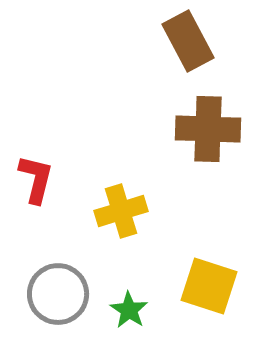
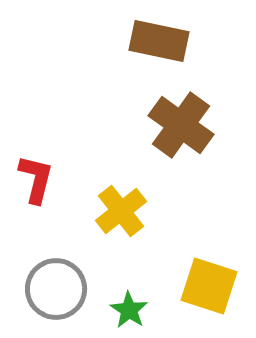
brown rectangle: moved 29 px left; rotated 50 degrees counterclockwise
brown cross: moved 27 px left, 4 px up; rotated 34 degrees clockwise
yellow cross: rotated 21 degrees counterclockwise
gray circle: moved 2 px left, 5 px up
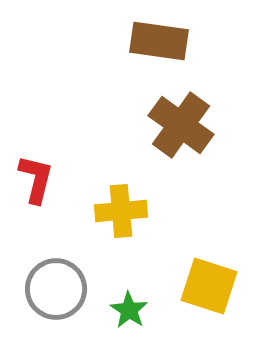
brown rectangle: rotated 4 degrees counterclockwise
yellow cross: rotated 33 degrees clockwise
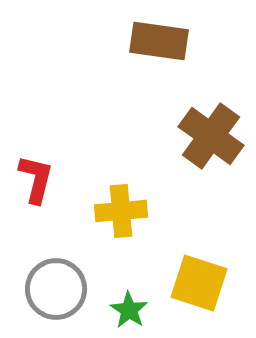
brown cross: moved 30 px right, 11 px down
yellow square: moved 10 px left, 3 px up
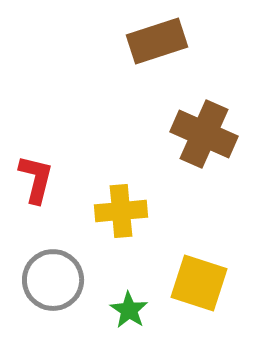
brown rectangle: moved 2 px left; rotated 26 degrees counterclockwise
brown cross: moved 7 px left, 2 px up; rotated 12 degrees counterclockwise
gray circle: moved 3 px left, 9 px up
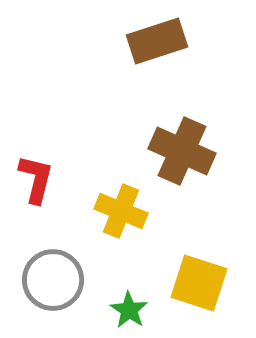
brown cross: moved 22 px left, 17 px down
yellow cross: rotated 27 degrees clockwise
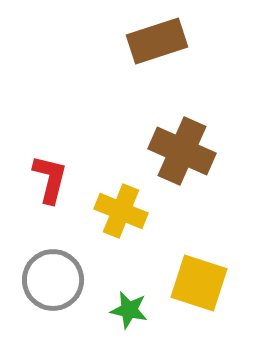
red L-shape: moved 14 px right
green star: rotated 21 degrees counterclockwise
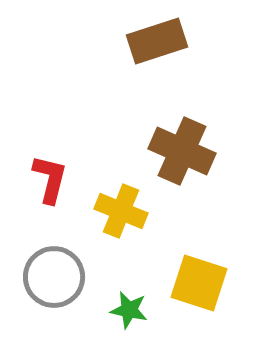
gray circle: moved 1 px right, 3 px up
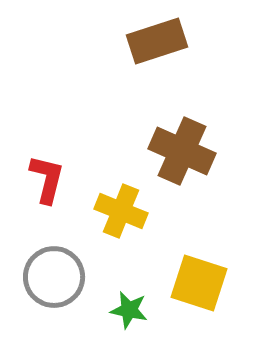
red L-shape: moved 3 px left
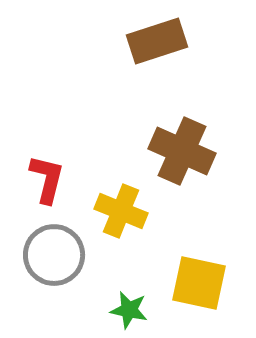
gray circle: moved 22 px up
yellow square: rotated 6 degrees counterclockwise
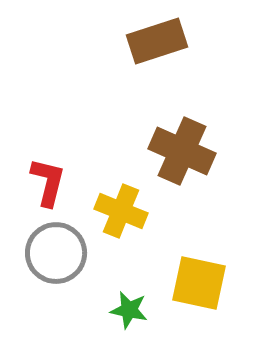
red L-shape: moved 1 px right, 3 px down
gray circle: moved 2 px right, 2 px up
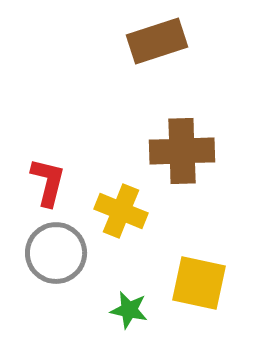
brown cross: rotated 26 degrees counterclockwise
